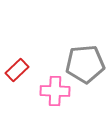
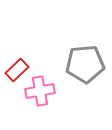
pink cross: moved 15 px left; rotated 12 degrees counterclockwise
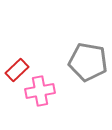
gray pentagon: moved 3 px right, 2 px up; rotated 15 degrees clockwise
